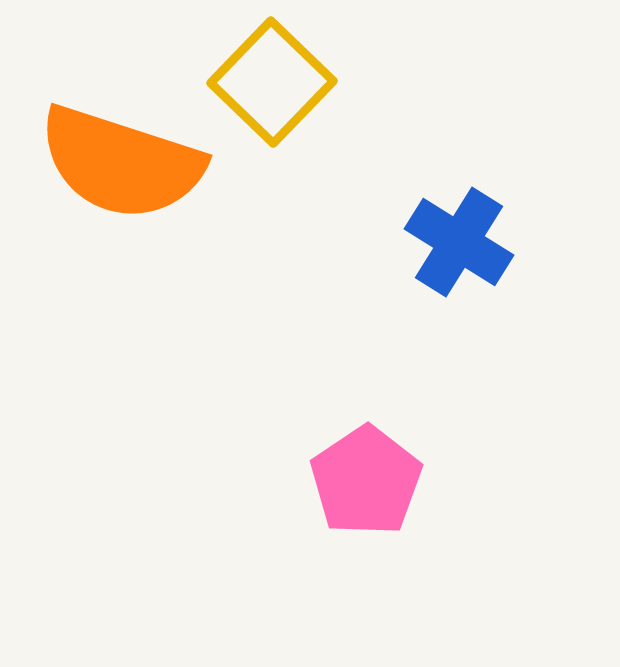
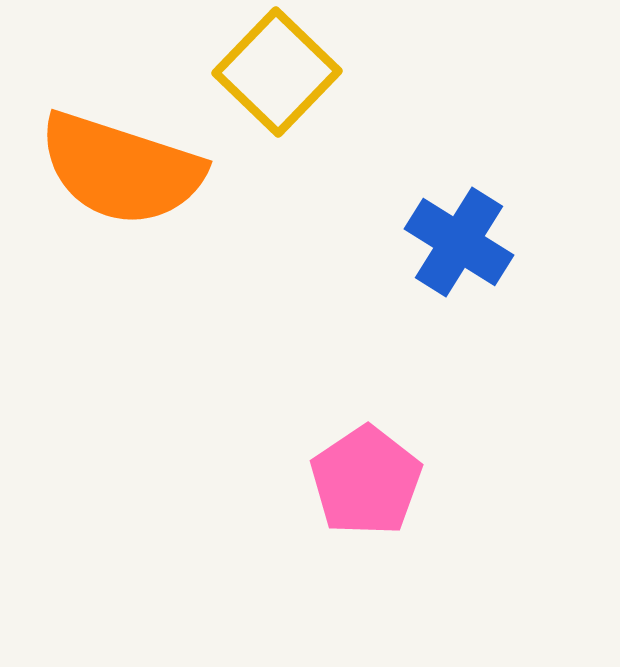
yellow square: moved 5 px right, 10 px up
orange semicircle: moved 6 px down
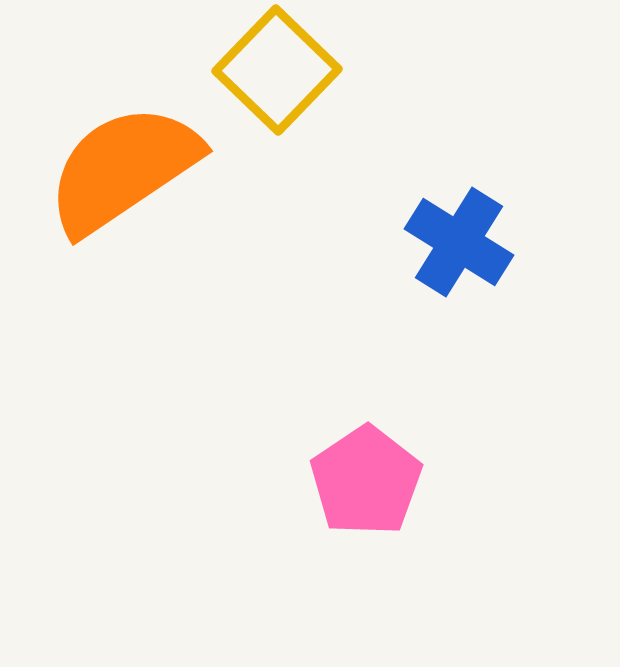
yellow square: moved 2 px up
orange semicircle: moved 2 px right; rotated 128 degrees clockwise
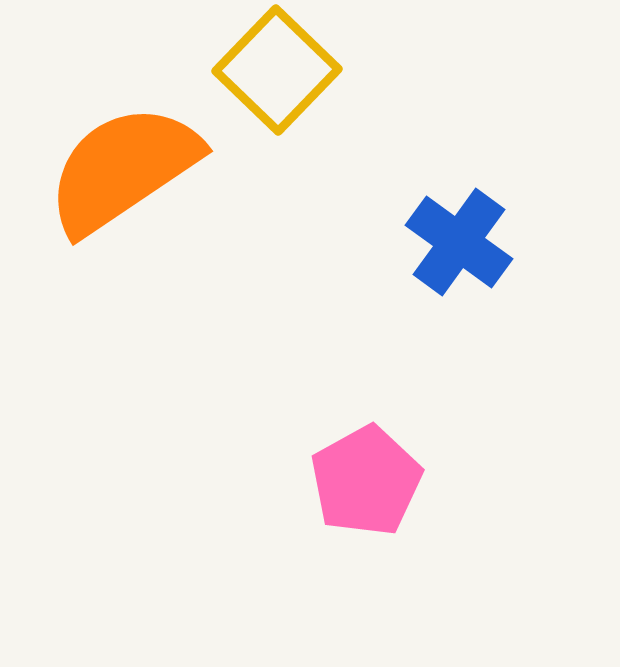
blue cross: rotated 4 degrees clockwise
pink pentagon: rotated 5 degrees clockwise
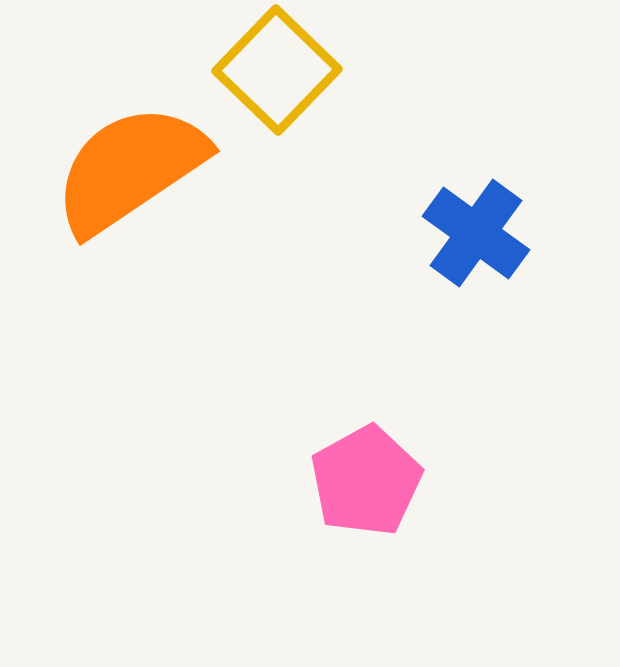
orange semicircle: moved 7 px right
blue cross: moved 17 px right, 9 px up
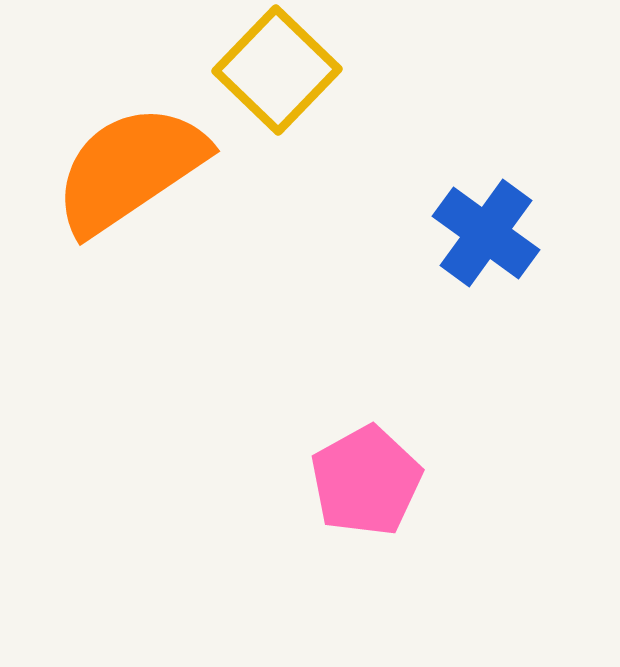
blue cross: moved 10 px right
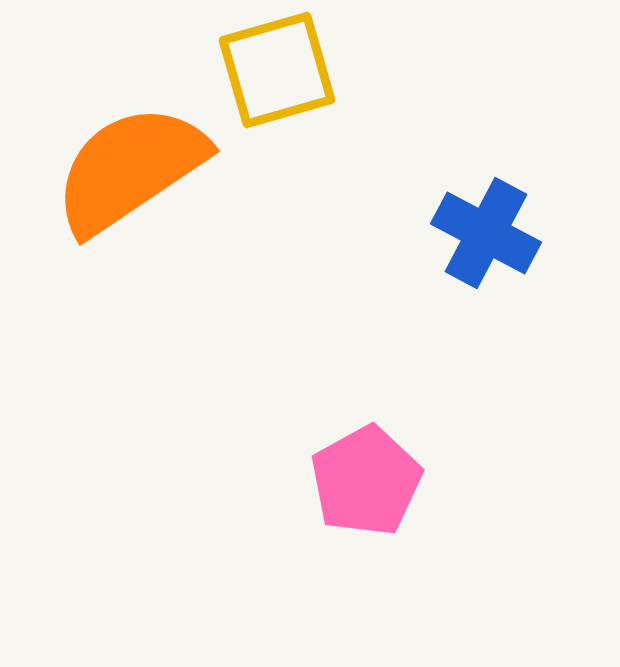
yellow square: rotated 30 degrees clockwise
blue cross: rotated 8 degrees counterclockwise
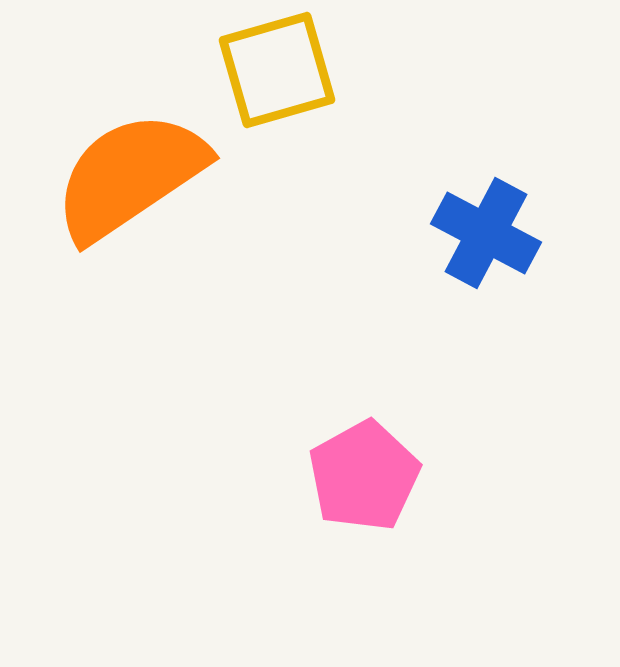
orange semicircle: moved 7 px down
pink pentagon: moved 2 px left, 5 px up
